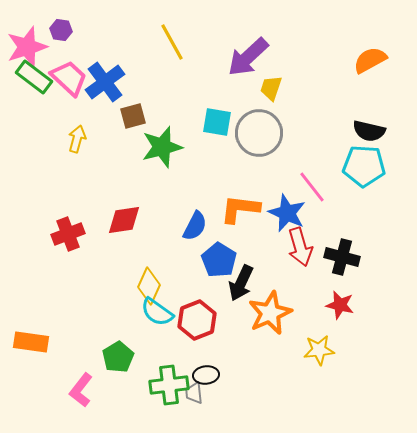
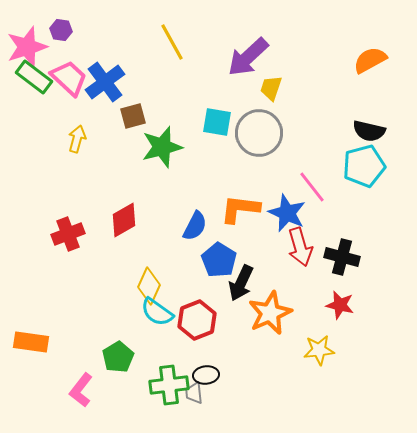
cyan pentagon: rotated 18 degrees counterclockwise
red diamond: rotated 21 degrees counterclockwise
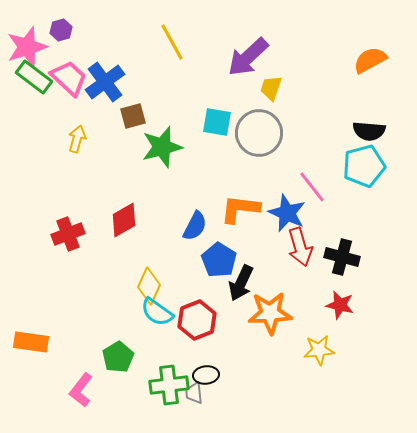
purple hexagon: rotated 25 degrees counterclockwise
black semicircle: rotated 8 degrees counterclockwise
orange star: rotated 21 degrees clockwise
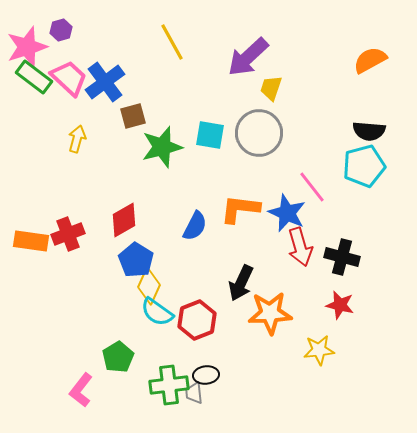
cyan square: moved 7 px left, 13 px down
blue pentagon: moved 83 px left
orange rectangle: moved 101 px up
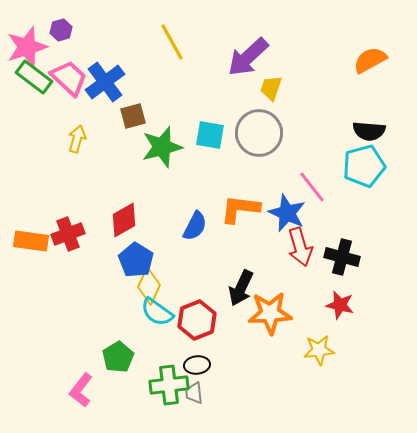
black arrow: moved 5 px down
black ellipse: moved 9 px left, 10 px up
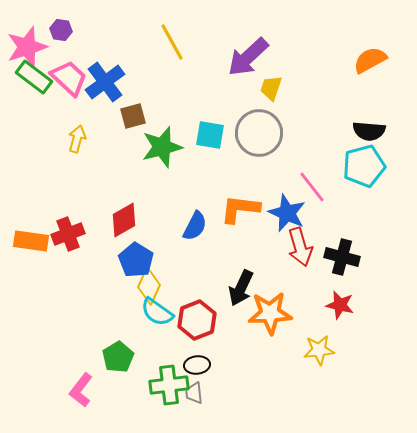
purple hexagon: rotated 25 degrees clockwise
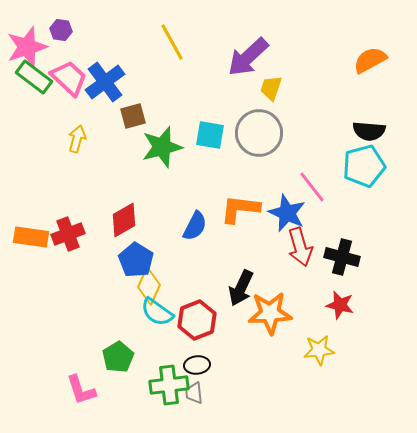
orange rectangle: moved 4 px up
pink L-shape: rotated 56 degrees counterclockwise
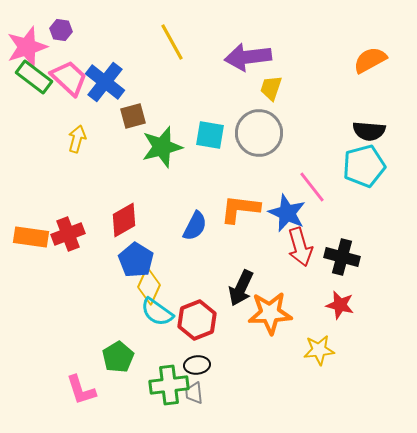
purple arrow: rotated 36 degrees clockwise
blue cross: rotated 15 degrees counterclockwise
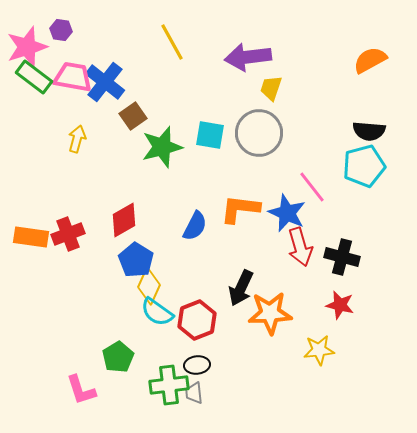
pink trapezoid: moved 4 px right, 1 px up; rotated 33 degrees counterclockwise
brown square: rotated 20 degrees counterclockwise
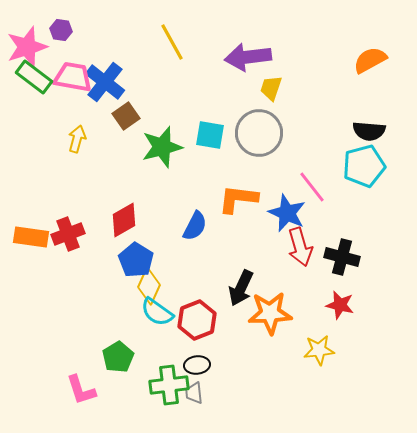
brown square: moved 7 px left
orange L-shape: moved 2 px left, 10 px up
